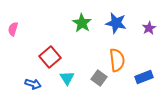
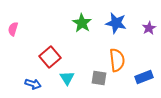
gray square: rotated 28 degrees counterclockwise
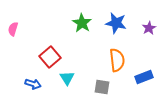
gray square: moved 3 px right, 9 px down
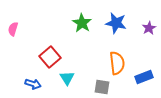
orange semicircle: moved 3 px down
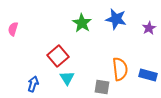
blue star: moved 4 px up
red square: moved 8 px right, 1 px up
orange semicircle: moved 3 px right, 6 px down
blue rectangle: moved 4 px right, 2 px up; rotated 36 degrees clockwise
blue arrow: rotated 91 degrees counterclockwise
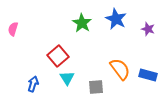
blue star: rotated 15 degrees clockwise
purple star: moved 1 px left, 1 px down; rotated 24 degrees counterclockwise
orange semicircle: rotated 30 degrees counterclockwise
gray square: moved 6 px left; rotated 14 degrees counterclockwise
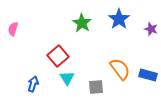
blue star: moved 3 px right; rotated 10 degrees clockwise
purple star: moved 3 px right
